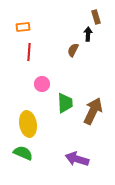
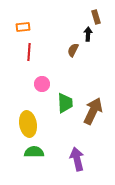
green semicircle: moved 11 px right, 1 px up; rotated 24 degrees counterclockwise
purple arrow: rotated 60 degrees clockwise
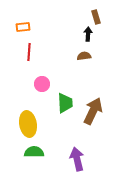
brown semicircle: moved 11 px right, 6 px down; rotated 56 degrees clockwise
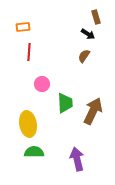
black arrow: rotated 120 degrees clockwise
brown semicircle: rotated 48 degrees counterclockwise
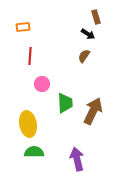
red line: moved 1 px right, 4 px down
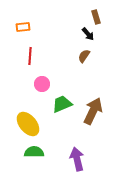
black arrow: rotated 16 degrees clockwise
green trapezoid: moved 3 px left, 1 px down; rotated 110 degrees counterclockwise
yellow ellipse: rotated 30 degrees counterclockwise
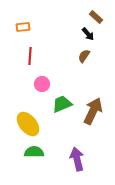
brown rectangle: rotated 32 degrees counterclockwise
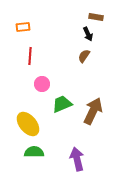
brown rectangle: rotated 32 degrees counterclockwise
black arrow: rotated 16 degrees clockwise
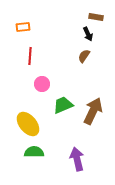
green trapezoid: moved 1 px right, 1 px down
